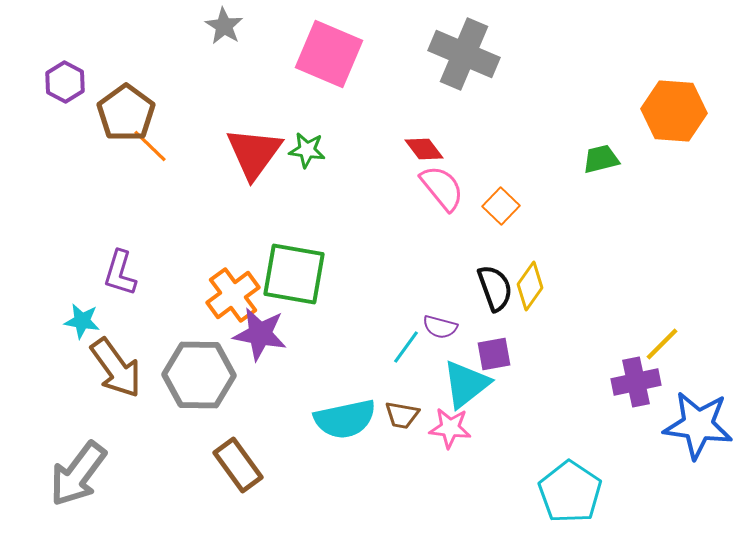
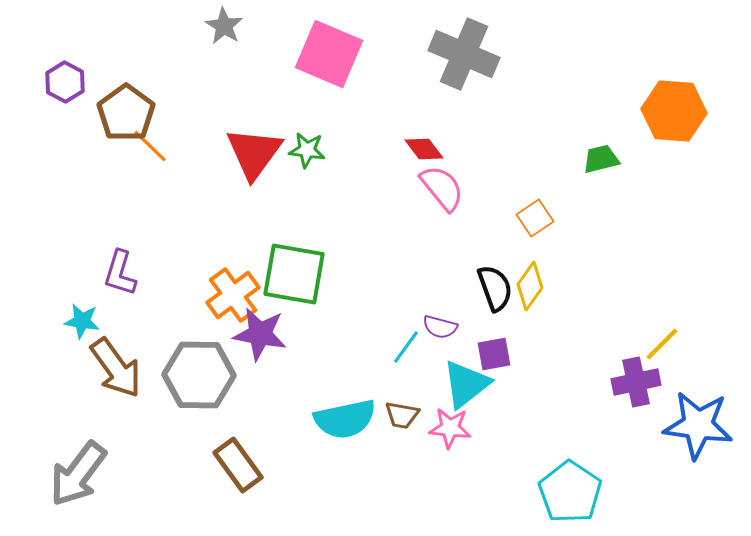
orange square: moved 34 px right, 12 px down; rotated 12 degrees clockwise
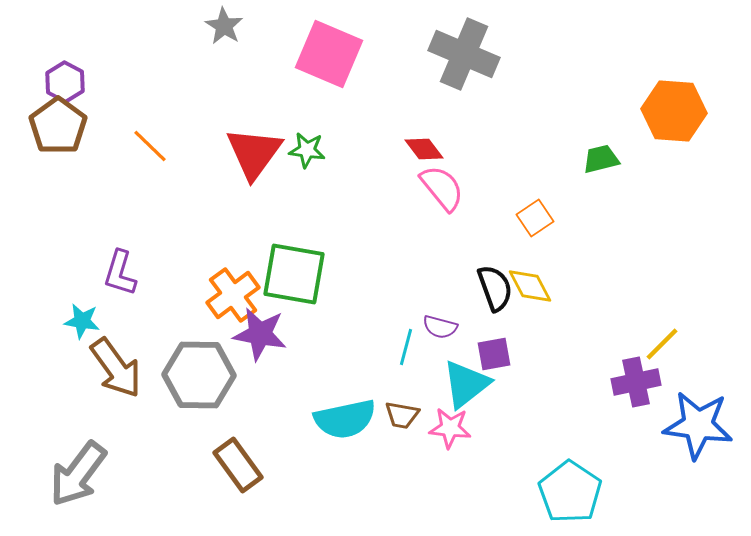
brown pentagon: moved 68 px left, 13 px down
yellow diamond: rotated 63 degrees counterclockwise
cyan line: rotated 21 degrees counterclockwise
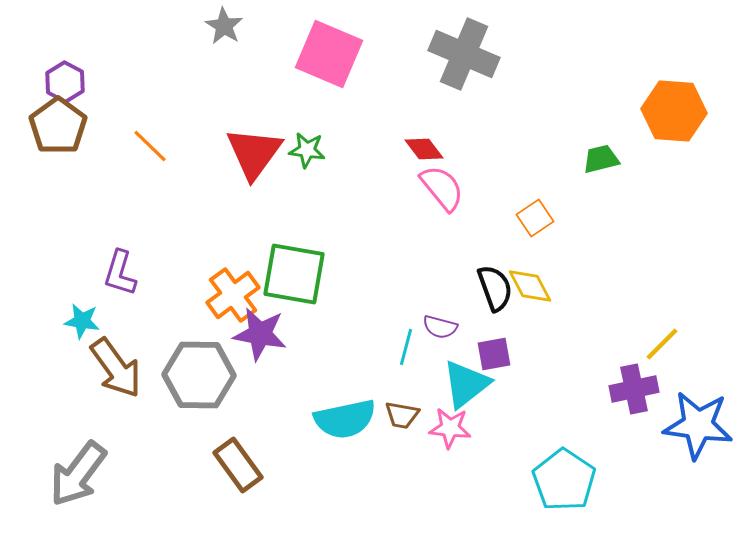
purple cross: moved 2 px left, 7 px down
cyan pentagon: moved 6 px left, 12 px up
